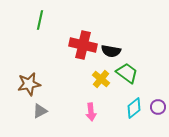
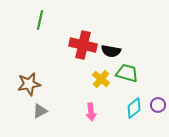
green trapezoid: rotated 20 degrees counterclockwise
purple circle: moved 2 px up
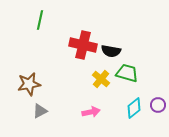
pink arrow: rotated 96 degrees counterclockwise
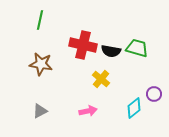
green trapezoid: moved 10 px right, 25 px up
brown star: moved 12 px right, 20 px up; rotated 20 degrees clockwise
purple circle: moved 4 px left, 11 px up
pink arrow: moved 3 px left, 1 px up
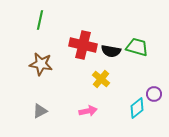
green trapezoid: moved 1 px up
cyan diamond: moved 3 px right
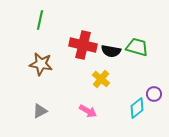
pink arrow: rotated 42 degrees clockwise
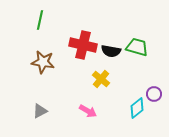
brown star: moved 2 px right, 2 px up
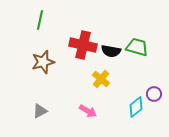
brown star: rotated 25 degrees counterclockwise
cyan diamond: moved 1 px left, 1 px up
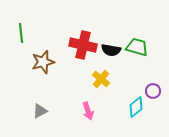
green line: moved 19 px left, 13 px down; rotated 18 degrees counterclockwise
black semicircle: moved 1 px up
purple circle: moved 1 px left, 3 px up
pink arrow: rotated 42 degrees clockwise
